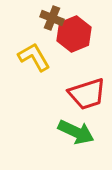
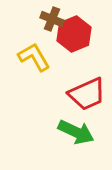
brown cross: moved 1 px down
red trapezoid: rotated 6 degrees counterclockwise
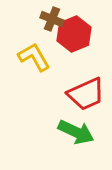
red trapezoid: moved 1 px left
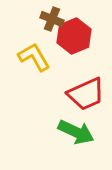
red hexagon: moved 2 px down
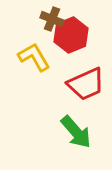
red hexagon: moved 3 px left, 1 px up
red trapezoid: moved 10 px up
green arrow: rotated 24 degrees clockwise
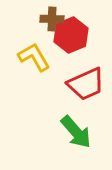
brown cross: rotated 20 degrees counterclockwise
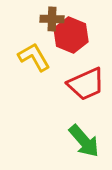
red hexagon: rotated 16 degrees counterclockwise
green arrow: moved 8 px right, 9 px down
